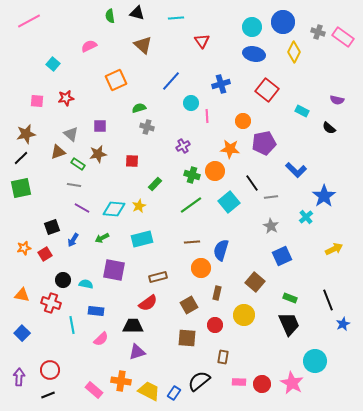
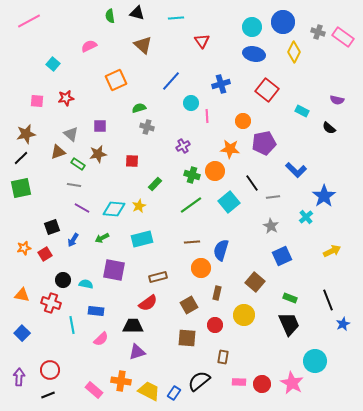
gray line at (271, 197): moved 2 px right
yellow arrow at (334, 249): moved 2 px left, 2 px down
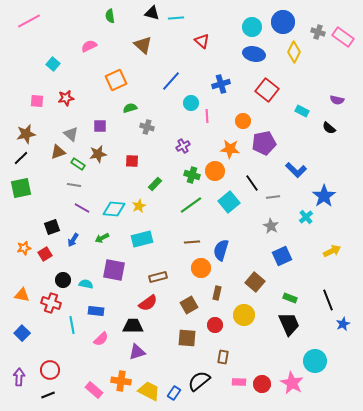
black triangle at (137, 13): moved 15 px right
red triangle at (202, 41): rotated 14 degrees counterclockwise
green semicircle at (139, 108): moved 9 px left
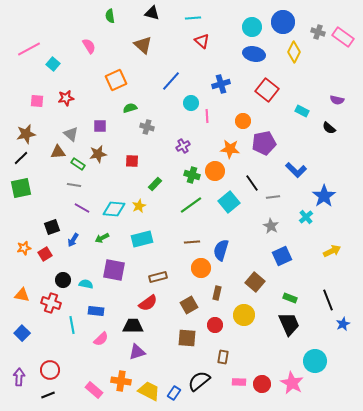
cyan line at (176, 18): moved 17 px right
pink line at (29, 21): moved 28 px down
pink semicircle at (89, 46): rotated 84 degrees clockwise
brown triangle at (58, 152): rotated 14 degrees clockwise
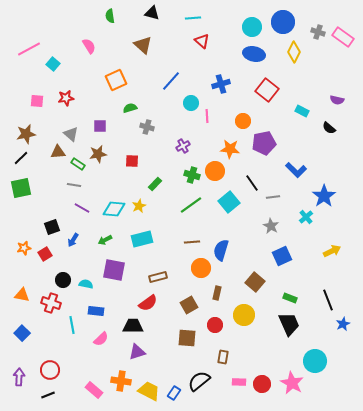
green arrow at (102, 238): moved 3 px right, 2 px down
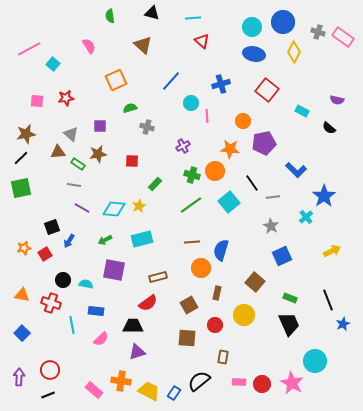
blue arrow at (73, 240): moved 4 px left, 1 px down
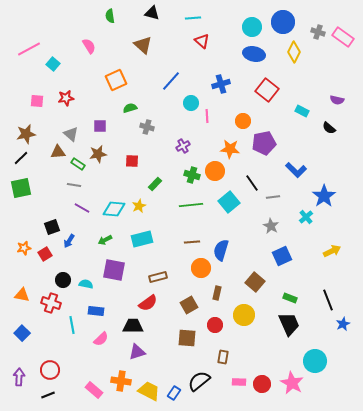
green line at (191, 205): rotated 30 degrees clockwise
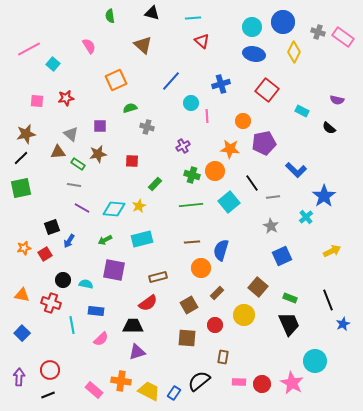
brown square at (255, 282): moved 3 px right, 5 px down
brown rectangle at (217, 293): rotated 32 degrees clockwise
